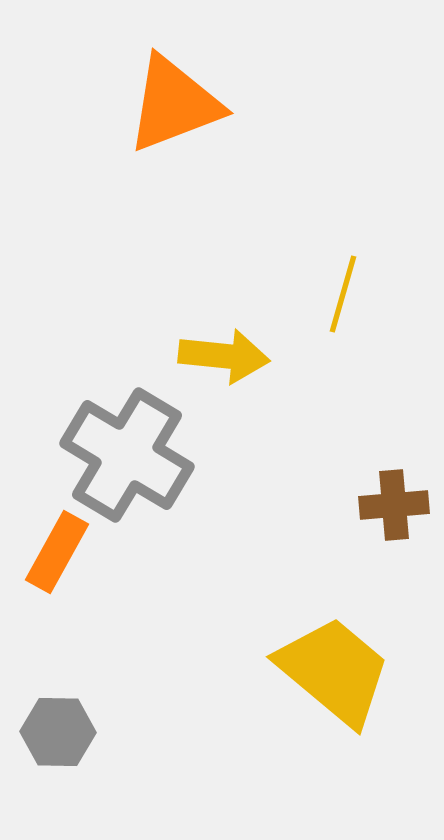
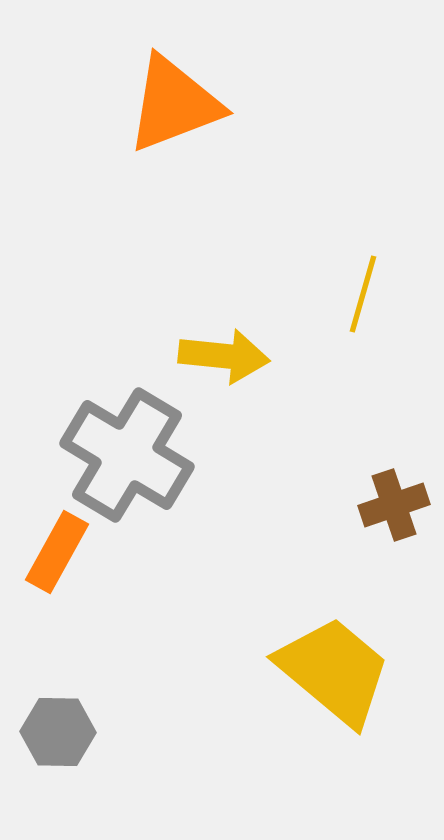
yellow line: moved 20 px right
brown cross: rotated 14 degrees counterclockwise
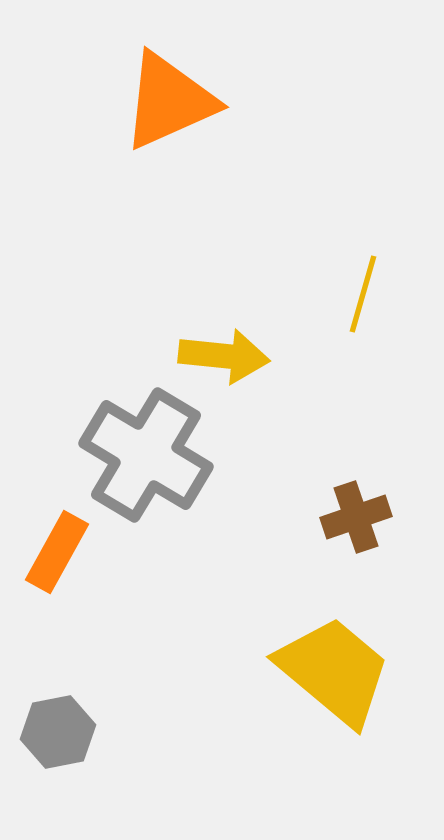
orange triangle: moved 5 px left, 3 px up; rotated 3 degrees counterclockwise
gray cross: moved 19 px right
brown cross: moved 38 px left, 12 px down
gray hexagon: rotated 12 degrees counterclockwise
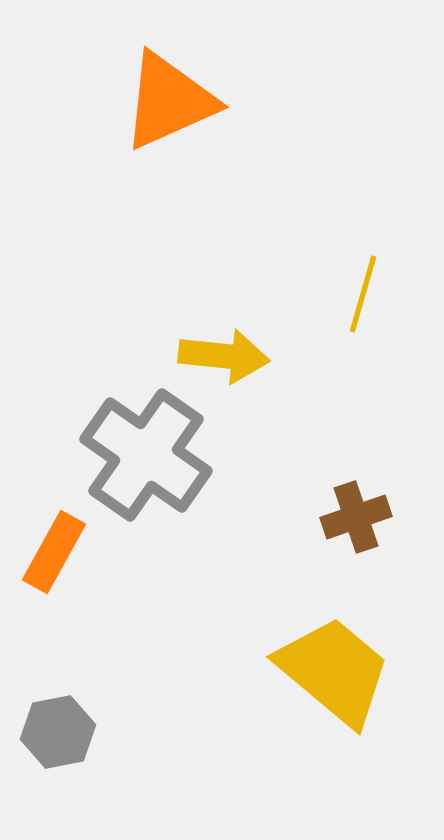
gray cross: rotated 4 degrees clockwise
orange rectangle: moved 3 px left
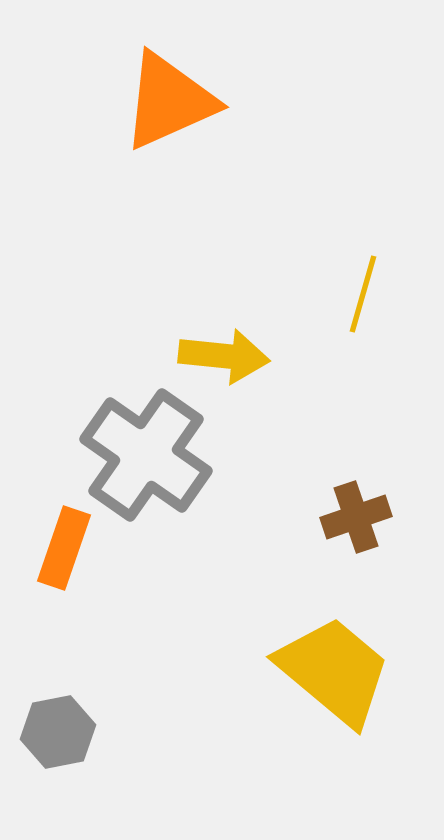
orange rectangle: moved 10 px right, 4 px up; rotated 10 degrees counterclockwise
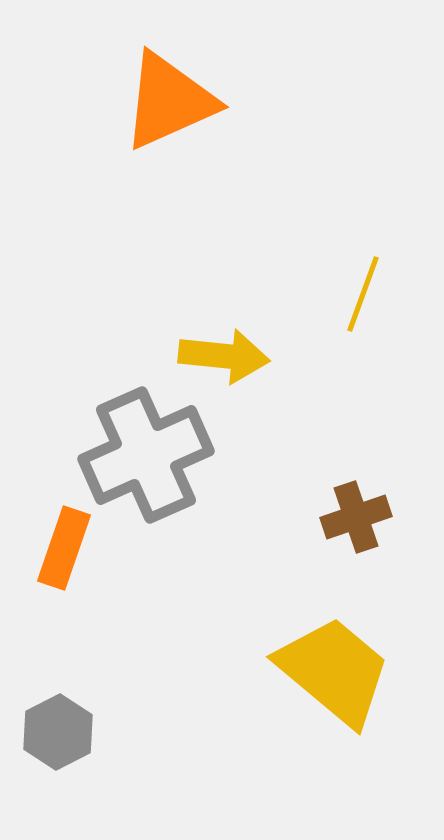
yellow line: rotated 4 degrees clockwise
gray cross: rotated 31 degrees clockwise
gray hexagon: rotated 16 degrees counterclockwise
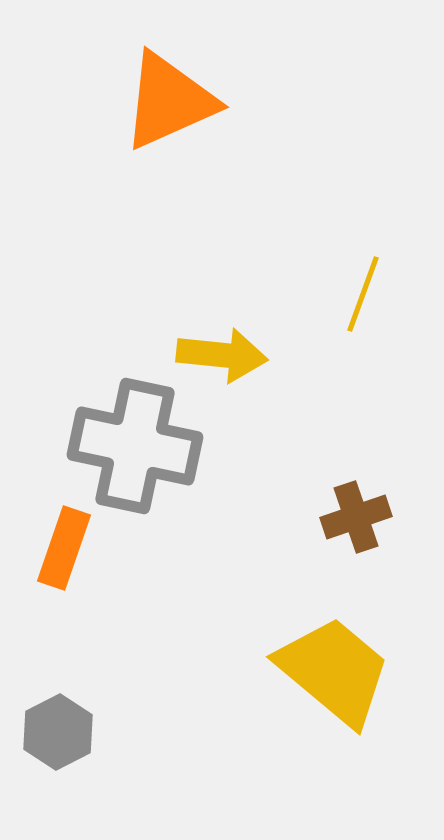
yellow arrow: moved 2 px left, 1 px up
gray cross: moved 11 px left, 9 px up; rotated 36 degrees clockwise
